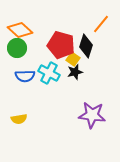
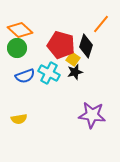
blue semicircle: rotated 18 degrees counterclockwise
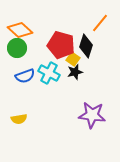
orange line: moved 1 px left, 1 px up
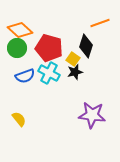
orange line: rotated 30 degrees clockwise
red pentagon: moved 12 px left, 3 px down
yellow semicircle: rotated 119 degrees counterclockwise
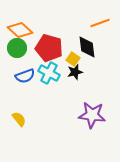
black diamond: moved 1 px right, 1 px down; rotated 25 degrees counterclockwise
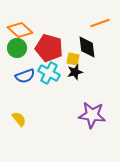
yellow square: rotated 24 degrees counterclockwise
